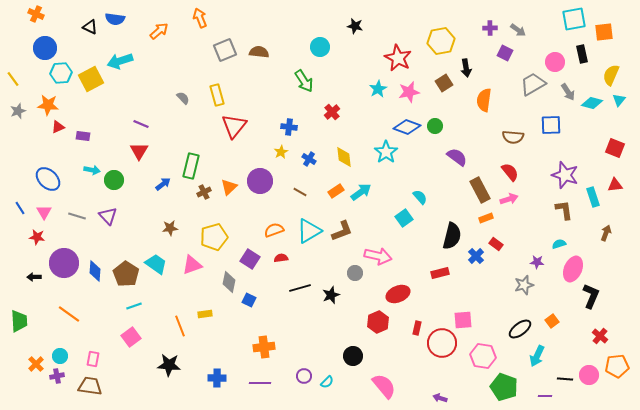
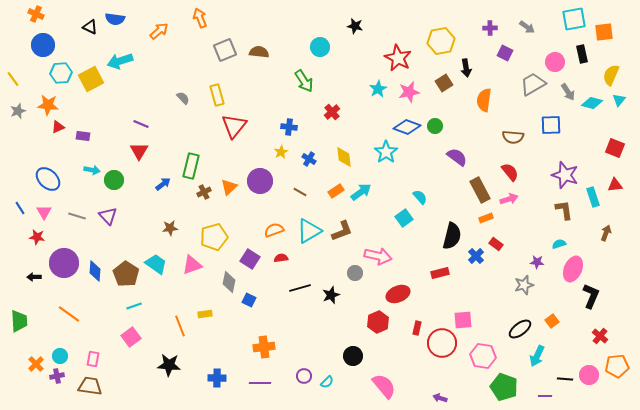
gray arrow at (518, 30): moved 9 px right, 3 px up
blue circle at (45, 48): moved 2 px left, 3 px up
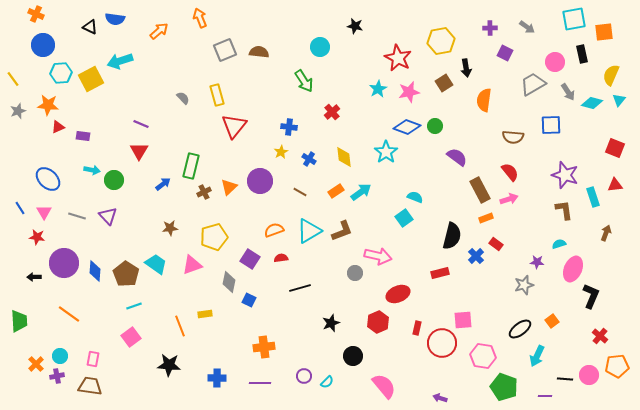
cyan semicircle at (420, 197): moved 5 px left; rotated 28 degrees counterclockwise
black star at (331, 295): moved 28 px down
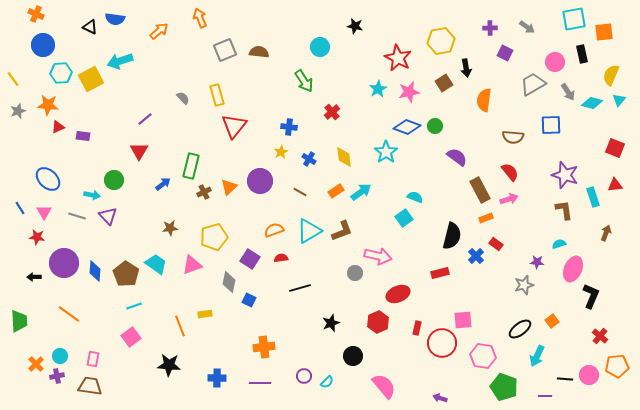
purple line at (141, 124): moved 4 px right, 5 px up; rotated 63 degrees counterclockwise
cyan arrow at (92, 170): moved 25 px down
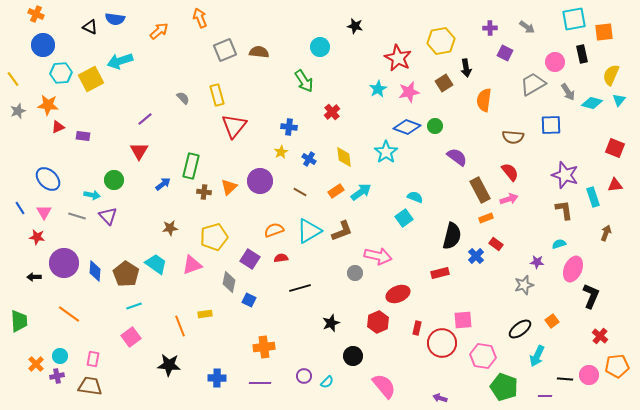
brown cross at (204, 192): rotated 32 degrees clockwise
